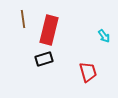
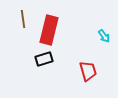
red trapezoid: moved 1 px up
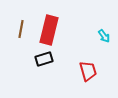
brown line: moved 2 px left, 10 px down; rotated 18 degrees clockwise
